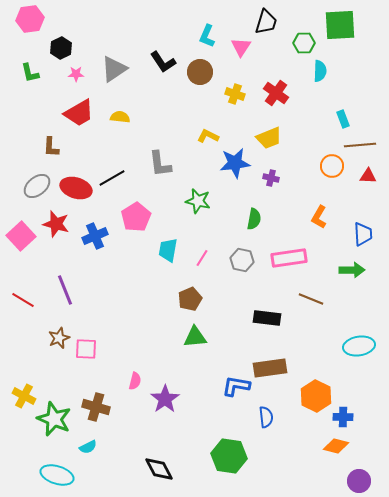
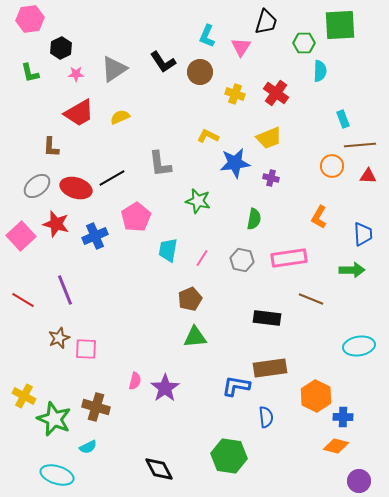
yellow semicircle at (120, 117): rotated 30 degrees counterclockwise
purple star at (165, 399): moved 11 px up
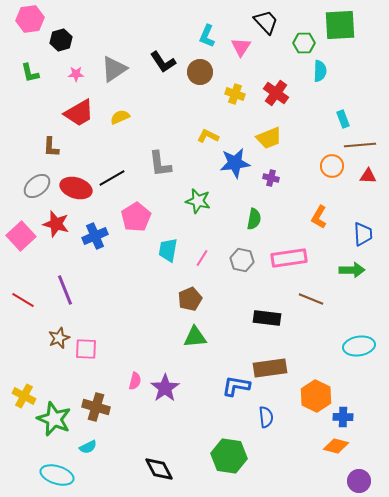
black trapezoid at (266, 22): rotated 60 degrees counterclockwise
black hexagon at (61, 48): moved 8 px up; rotated 10 degrees clockwise
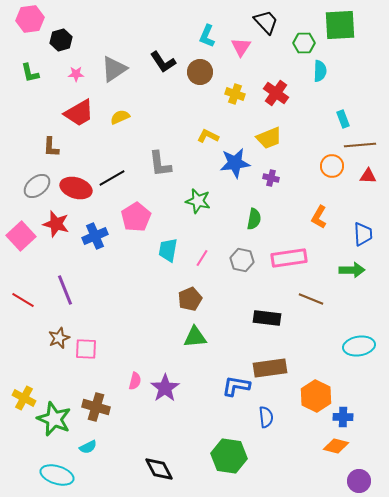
yellow cross at (24, 396): moved 2 px down
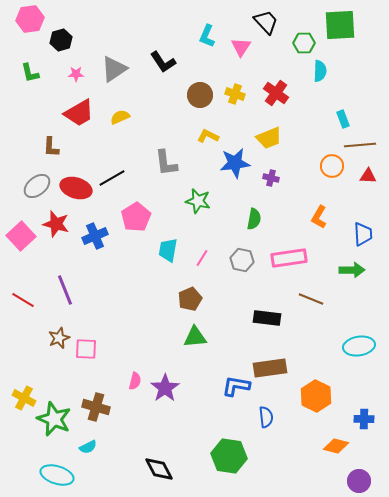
brown circle at (200, 72): moved 23 px down
gray L-shape at (160, 164): moved 6 px right, 1 px up
blue cross at (343, 417): moved 21 px right, 2 px down
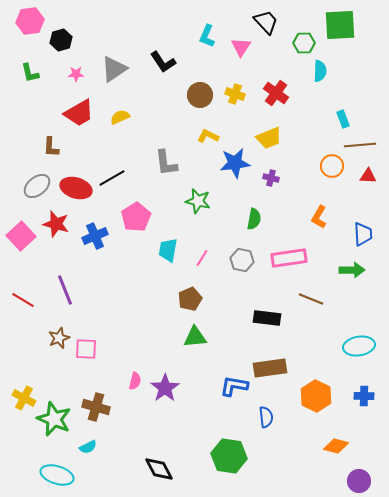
pink hexagon at (30, 19): moved 2 px down
blue L-shape at (236, 386): moved 2 px left
blue cross at (364, 419): moved 23 px up
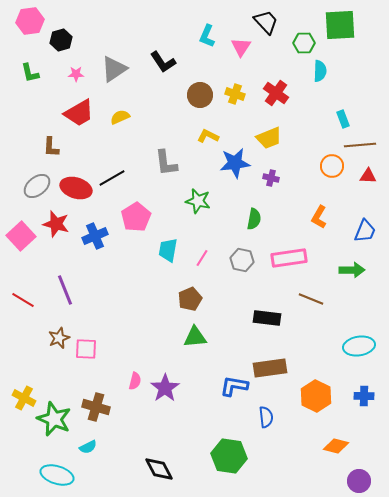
blue trapezoid at (363, 234): moved 2 px right, 3 px up; rotated 25 degrees clockwise
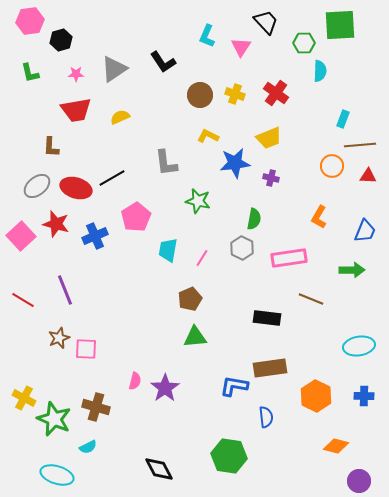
red trapezoid at (79, 113): moved 3 px left, 3 px up; rotated 20 degrees clockwise
cyan rectangle at (343, 119): rotated 42 degrees clockwise
gray hexagon at (242, 260): moved 12 px up; rotated 15 degrees clockwise
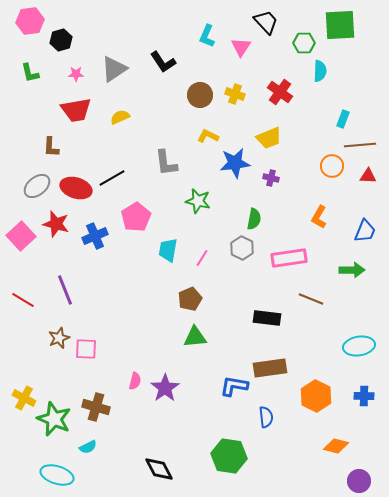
red cross at (276, 93): moved 4 px right, 1 px up
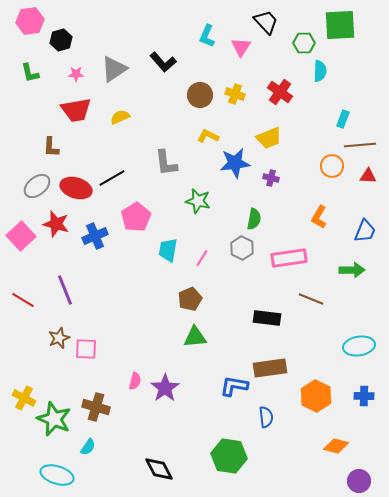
black L-shape at (163, 62): rotated 8 degrees counterclockwise
cyan semicircle at (88, 447): rotated 30 degrees counterclockwise
